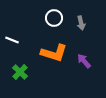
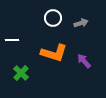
white circle: moved 1 px left
gray arrow: rotated 96 degrees counterclockwise
white line: rotated 24 degrees counterclockwise
green cross: moved 1 px right, 1 px down
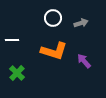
orange L-shape: moved 2 px up
green cross: moved 4 px left
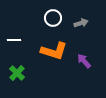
white line: moved 2 px right
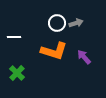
white circle: moved 4 px right, 5 px down
gray arrow: moved 5 px left
white line: moved 3 px up
purple arrow: moved 4 px up
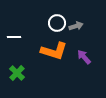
gray arrow: moved 3 px down
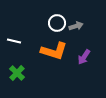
white line: moved 4 px down; rotated 16 degrees clockwise
purple arrow: rotated 105 degrees counterclockwise
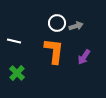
orange L-shape: rotated 100 degrees counterclockwise
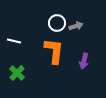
purple arrow: moved 4 px down; rotated 21 degrees counterclockwise
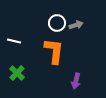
gray arrow: moved 1 px up
purple arrow: moved 8 px left, 20 px down
